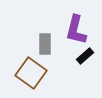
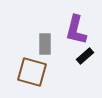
brown square: moved 1 px right, 1 px up; rotated 20 degrees counterclockwise
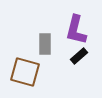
black rectangle: moved 6 px left
brown square: moved 7 px left
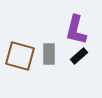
gray rectangle: moved 4 px right, 10 px down
brown square: moved 5 px left, 16 px up
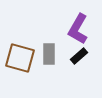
purple L-shape: moved 2 px right, 1 px up; rotated 16 degrees clockwise
brown square: moved 2 px down
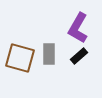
purple L-shape: moved 1 px up
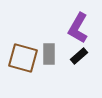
brown square: moved 3 px right
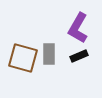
black rectangle: rotated 18 degrees clockwise
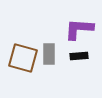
purple L-shape: moved 1 px right, 1 px down; rotated 64 degrees clockwise
black rectangle: rotated 18 degrees clockwise
